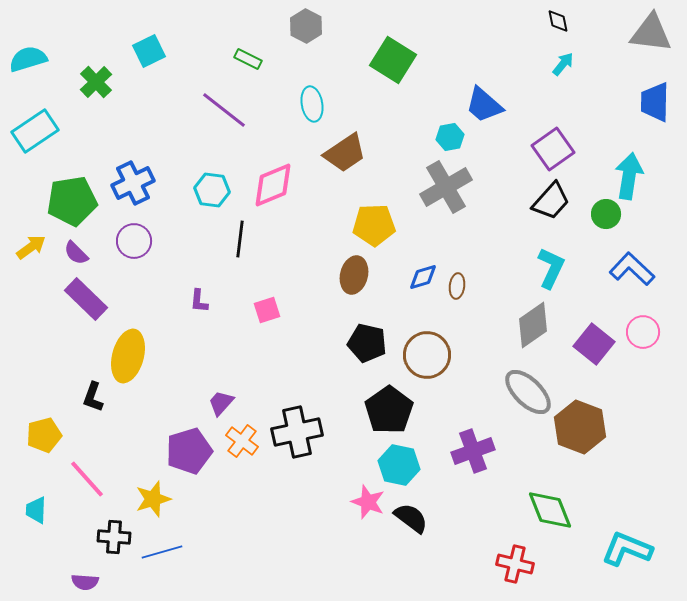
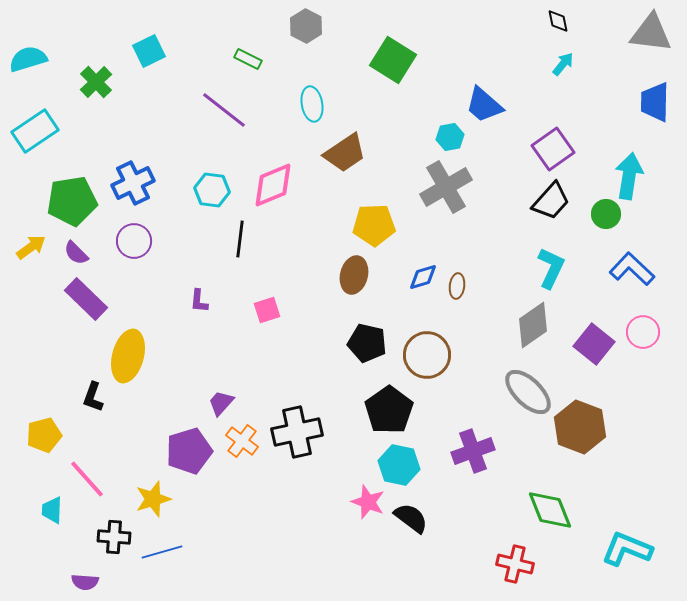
cyan trapezoid at (36, 510): moved 16 px right
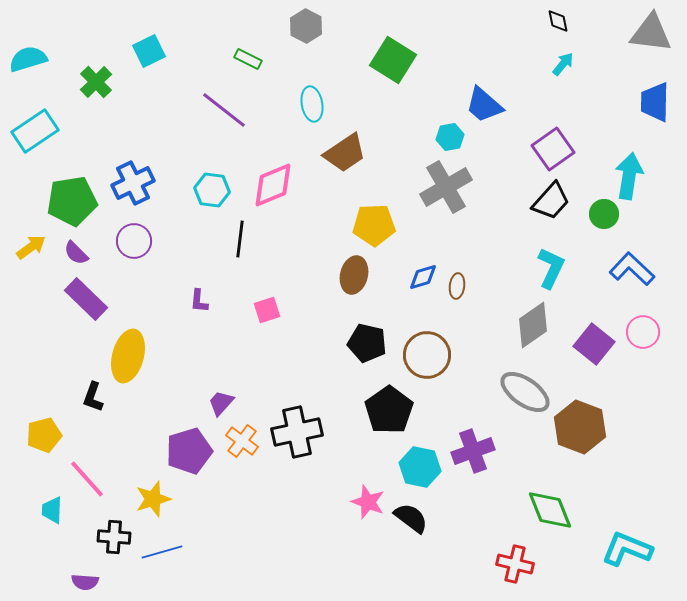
green circle at (606, 214): moved 2 px left
gray ellipse at (528, 392): moved 3 px left; rotated 9 degrees counterclockwise
cyan hexagon at (399, 465): moved 21 px right, 2 px down
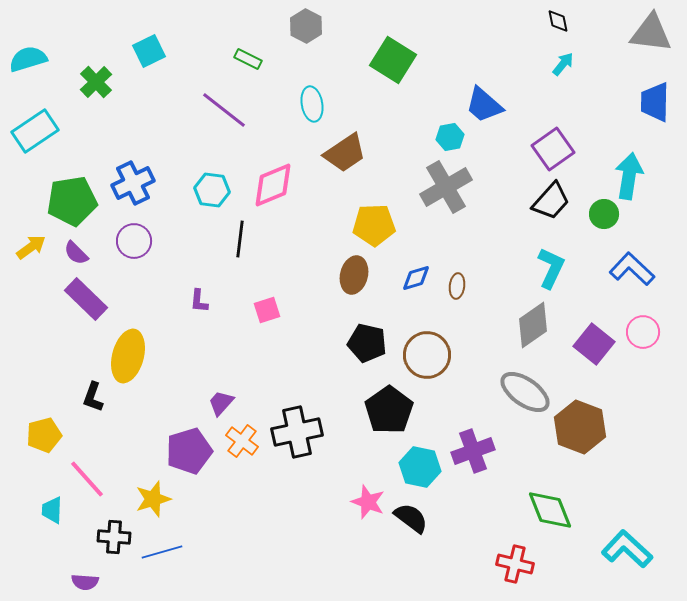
blue diamond at (423, 277): moved 7 px left, 1 px down
cyan L-shape at (627, 549): rotated 21 degrees clockwise
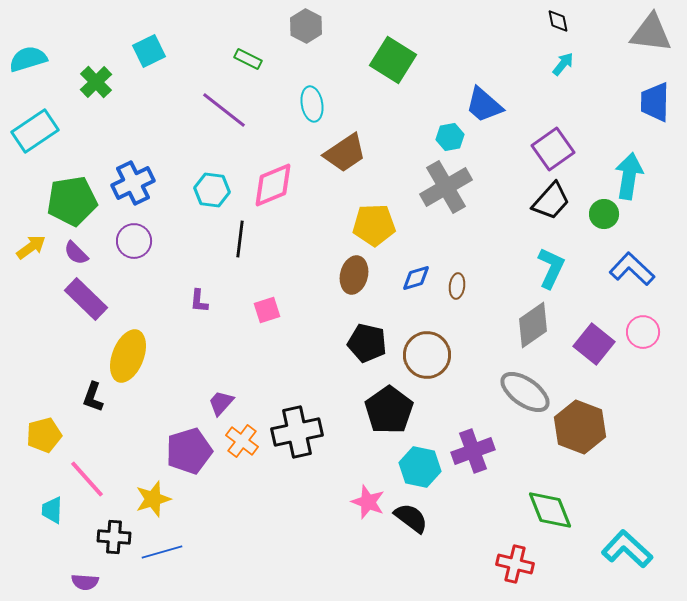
yellow ellipse at (128, 356): rotated 6 degrees clockwise
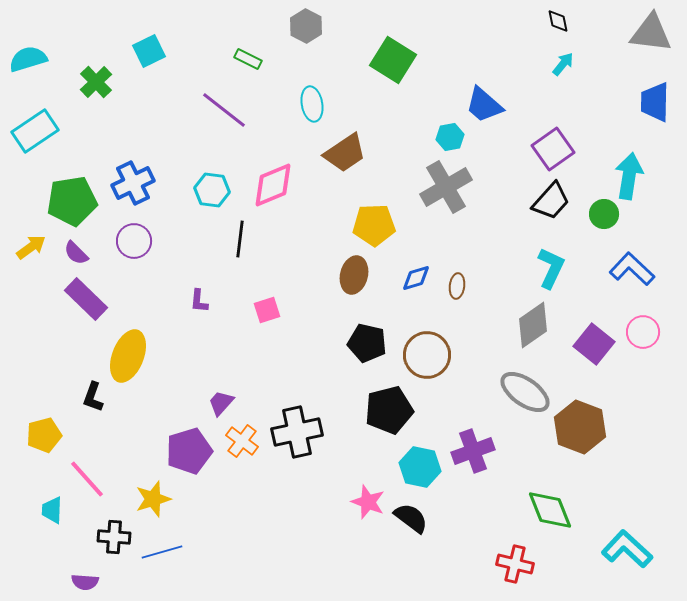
black pentagon at (389, 410): rotated 21 degrees clockwise
